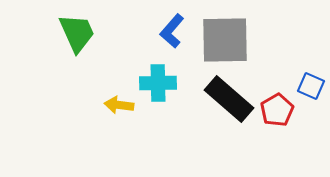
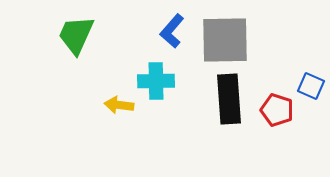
green trapezoid: moved 1 px left, 2 px down; rotated 132 degrees counterclockwise
cyan cross: moved 2 px left, 2 px up
black rectangle: rotated 45 degrees clockwise
red pentagon: rotated 24 degrees counterclockwise
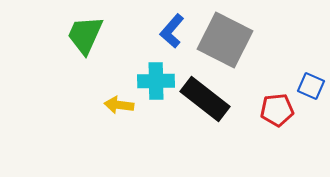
green trapezoid: moved 9 px right
gray square: rotated 28 degrees clockwise
black rectangle: moved 24 px left; rotated 48 degrees counterclockwise
red pentagon: rotated 24 degrees counterclockwise
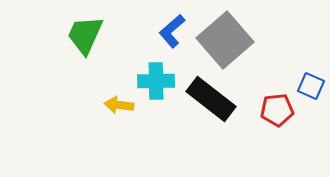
blue L-shape: rotated 8 degrees clockwise
gray square: rotated 22 degrees clockwise
black rectangle: moved 6 px right
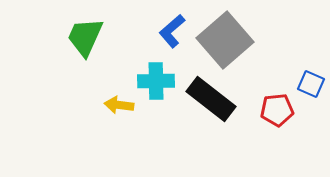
green trapezoid: moved 2 px down
blue square: moved 2 px up
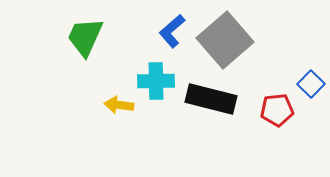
blue square: rotated 20 degrees clockwise
black rectangle: rotated 24 degrees counterclockwise
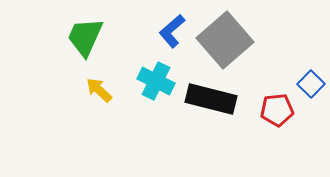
cyan cross: rotated 27 degrees clockwise
yellow arrow: moved 20 px left, 15 px up; rotated 36 degrees clockwise
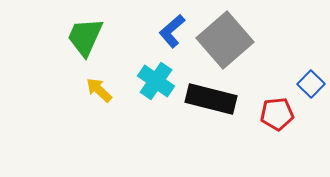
cyan cross: rotated 9 degrees clockwise
red pentagon: moved 4 px down
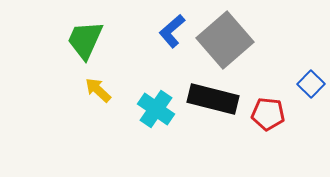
green trapezoid: moved 3 px down
cyan cross: moved 28 px down
yellow arrow: moved 1 px left
black rectangle: moved 2 px right
red pentagon: moved 9 px left; rotated 12 degrees clockwise
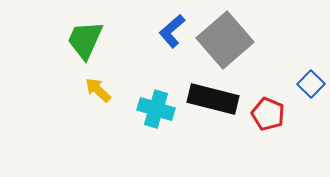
cyan cross: rotated 18 degrees counterclockwise
red pentagon: rotated 16 degrees clockwise
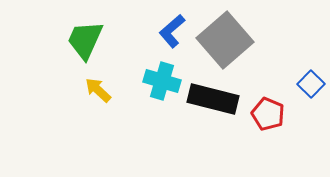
cyan cross: moved 6 px right, 28 px up
